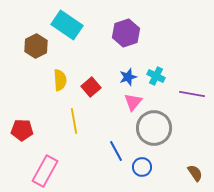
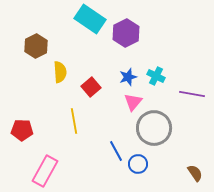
cyan rectangle: moved 23 px right, 6 px up
purple hexagon: rotated 8 degrees counterclockwise
yellow semicircle: moved 8 px up
blue circle: moved 4 px left, 3 px up
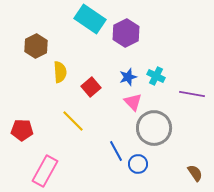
pink triangle: rotated 24 degrees counterclockwise
yellow line: moved 1 px left; rotated 35 degrees counterclockwise
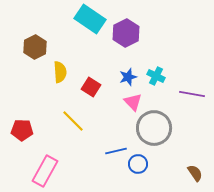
brown hexagon: moved 1 px left, 1 px down
red square: rotated 18 degrees counterclockwise
blue line: rotated 75 degrees counterclockwise
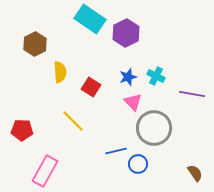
brown hexagon: moved 3 px up
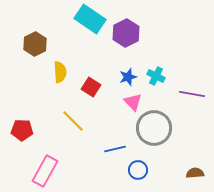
blue line: moved 1 px left, 2 px up
blue circle: moved 6 px down
brown semicircle: rotated 60 degrees counterclockwise
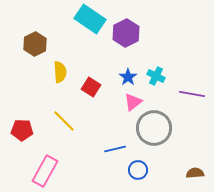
blue star: rotated 18 degrees counterclockwise
pink triangle: rotated 36 degrees clockwise
yellow line: moved 9 px left
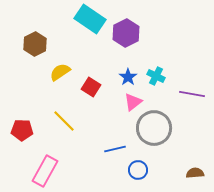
yellow semicircle: rotated 120 degrees counterclockwise
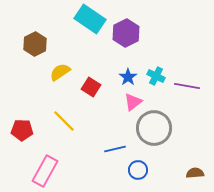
purple line: moved 5 px left, 8 px up
